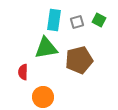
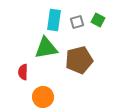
green square: moved 1 px left
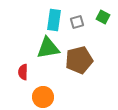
green square: moved 5 px right, 3 px up
green triangle: moved 2 px right
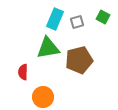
cyan rectangle: moved 1 px right, 1 px up; rotated 15 degrees clockwise
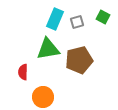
green triangle: moved 1 px down
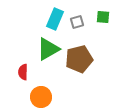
green square: rotated 24 degrees counterclockwise
green triangle: rotated 20 degrees counterclockwise
brown pentagon: moved 1 px up
orange circle: moved 2 px left
